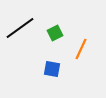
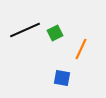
black line: moved 5 px right, 2 px down; rotated 12 degrees clockwise
blue square: moved 10 px right, 9 px down
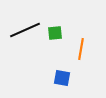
green square: rotated 21 degrees clockwise
orange line: rotated 15 degrees counterclockwise
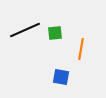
blue square: moved 1 px left, 1 px up
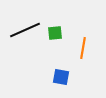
orange line: moved 2 px right, 1 px up
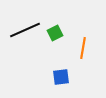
green square: rotated 21 degrees counterclockwise
blue square: rotated 18 degrees counterclockwise
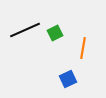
blue square: moved 7 px right, 2 px down; rotated 18 degrees counterclockwise
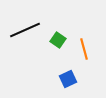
green square: moved 3 px right, 7 px down; rotated 28 degrees counterclockwise
orange line: moved 1 px right, 1 px down; rotated 25 degrees counterclockwise
